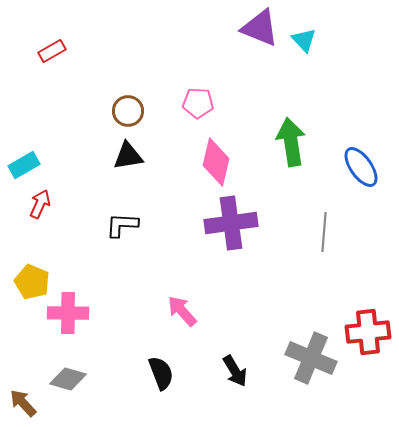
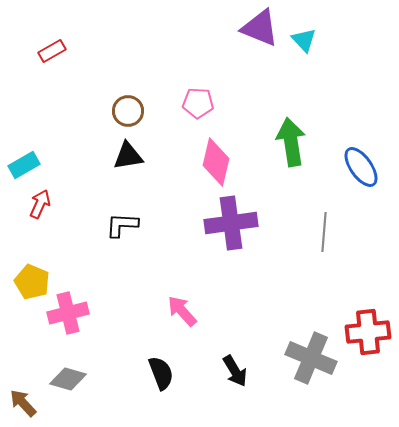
pink cross: rotated 15 degrees counterclockwise
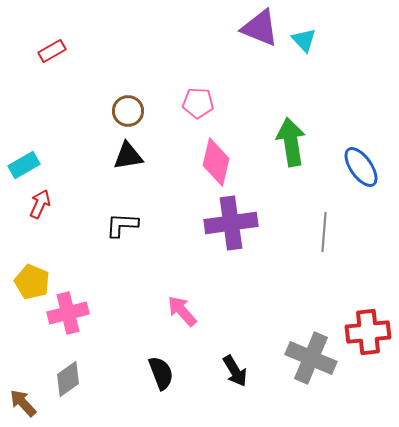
gray diamond: rotated 51 degrees counterclockwise
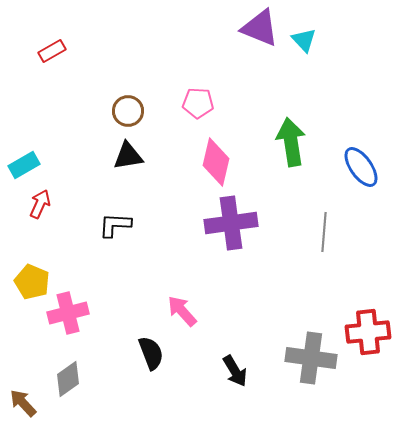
black L-shape: moved 7 px left
gray cross: rotated 15 degrees counterclockwise
black semicircle: moved 10 px left, 20 px up
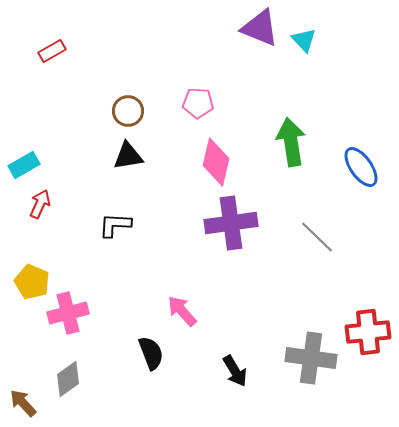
gray line: moved 7 px left, 5 px down; rotated 51 degrees counterclockwise
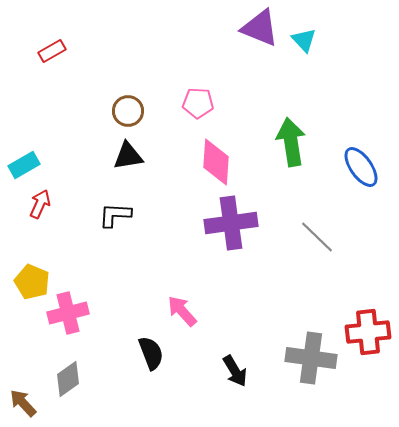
pink diamond: rotated 9 degrees counterclockwise
black L-shape: moved 10 px up
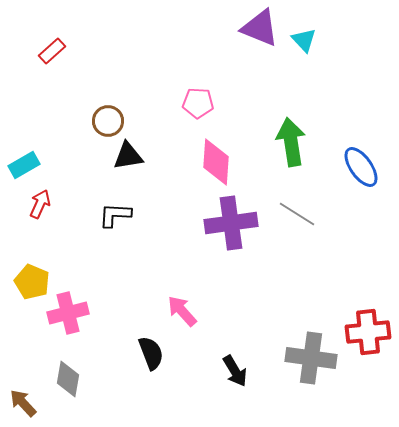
red rectangle: rotated 12 degrees counterclockwise
brown circle: moved 20 px left, 10 px down
gray line: moved 20 px left, 23 px up; rotated 12 degrees counterclockwise
gray diamond: rotated 45 degrees counterclockwise
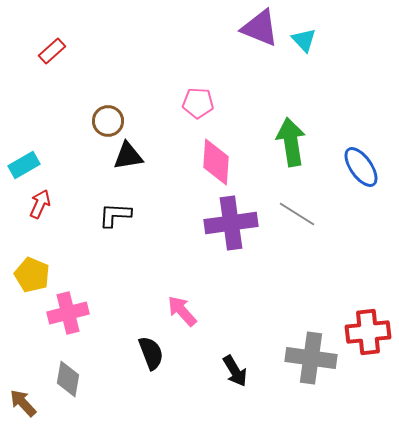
yellow pentagon: moved 7 px up
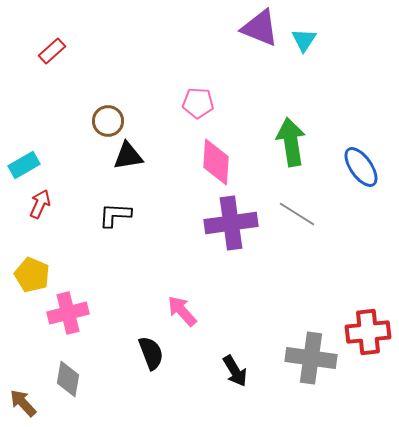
cyan triangle: rotated 16 degrees clockwise
